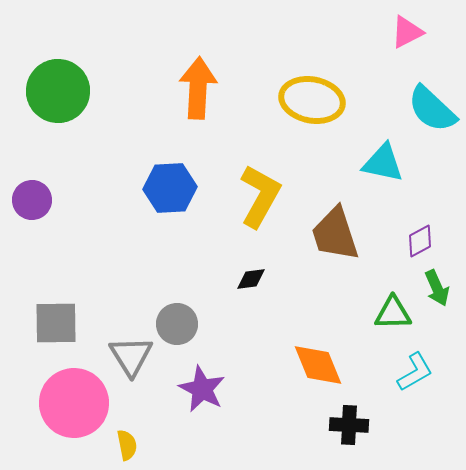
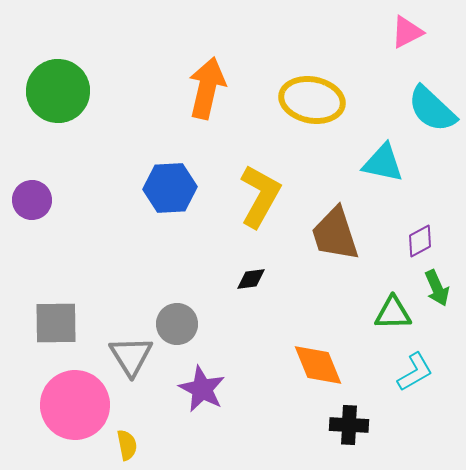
orange arrow: moved 9 px right; rotated 10 degrees clockwise
pink circle: moved 1 px right, 2 px down
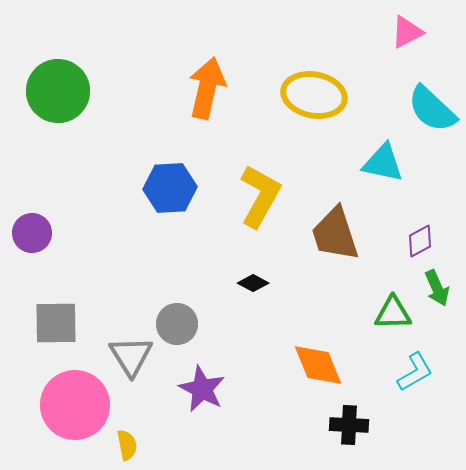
yellow ellipse: moved 2 px right, 5 px up
purple circle: moved 33 px down
black diamond: moved 2 px right, 4 px down; rotated 36 degrees clockwise
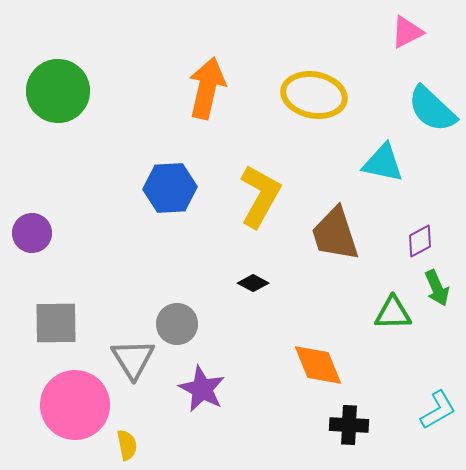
gray triangle: moved 2 px right, 3 px down
cyan L-shape: moved 23 px right, 38 px down
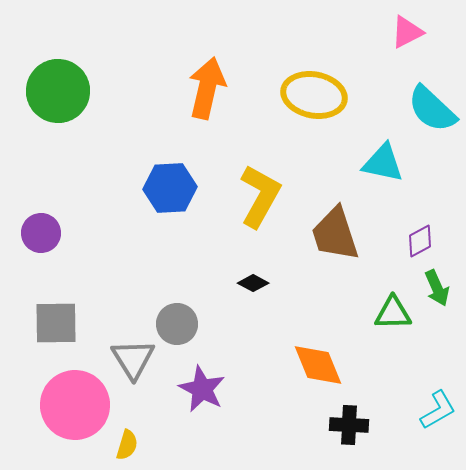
purple circle: moved 9 px right
yellow semicircle: rotated 28 degrees clockwise
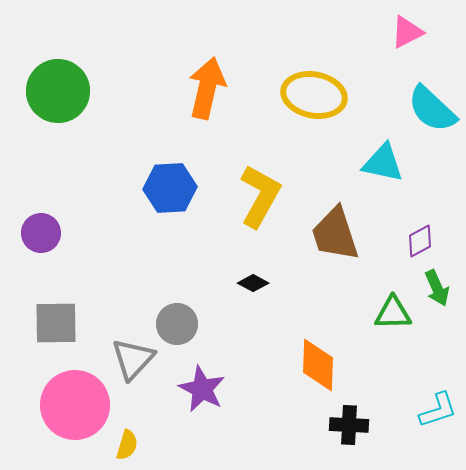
gray triangle: rotated 15 degrees clockwise
orange diamond: rotated 24 degrees clockwise
cyan L-shape: rotated 12 degrees clockwise
